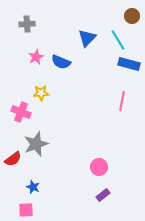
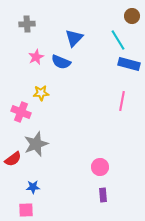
blue triangle: moved 13 px left
pink circle: moved 1 px right
blue star: rotated 24 degrees counterclockwise
purple rectangle: rotated 56 degrees counterclockwise
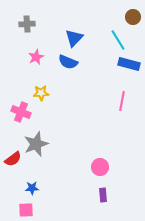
brown circle: moved 1 px right, 1 px down
blue semicircle: moved 7 px right
blue star: moved 1 px left, 1 px down
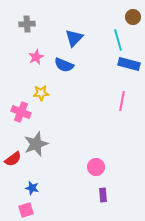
cyan line: rotated 15 degrees clockwise
blue semicircle: moved 4 px left, 3 px down
pink circle: moved 4 px left
blue star: rotated 16 degrees clockwise
pink square: rotated 14 degrees counterclockwise
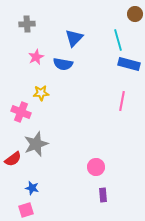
brown circle: moved 2 px right, 3 px up
blue semicircle: moved 1 px left, 1 px up; rotated 12 degrees counterclockwise
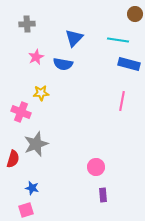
cyan line: rotated 65 degrees counterclockwise
red semicircle: rotated 36 degrees counterclockwise
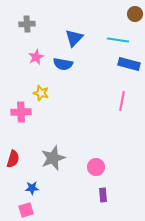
yellow star: rotated 21 degrees clockwise
pink cross: rotated 24 degrees counterclockwise
gray star: moved 17 px right, 14 px down
blue star: rotated 16 degrees counterclockwise
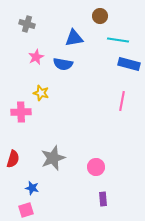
brown circle: moved 35 px left, 2 px down
gray cross: rotated 21 degrees clockwise
blue triangle: rotated 36 degrees clockwise
blue star: rotated 16 degrees clockwise
purple rectangle: moved 4 px down
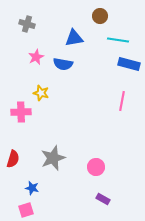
purple rectangle: rotated 56 degrees counterclockwise
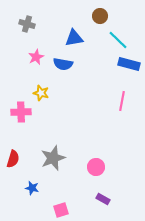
cyan line: rotated 35 degrees clockwise
pink square: moved 35 px right
